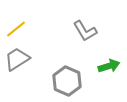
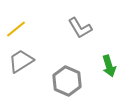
gray L-shape: moved 5 px left, 3 px up
gray trapezoid: moved 4 px right, 2 px down
green arrow: rotated 90 degrees clockwise
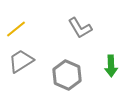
green arrow: moved 2 px right; rotated 15 degrees clockwise
gray hexagon: moved 6 px up
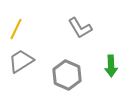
yellow line: rotated 25 degrees counterclockwise
